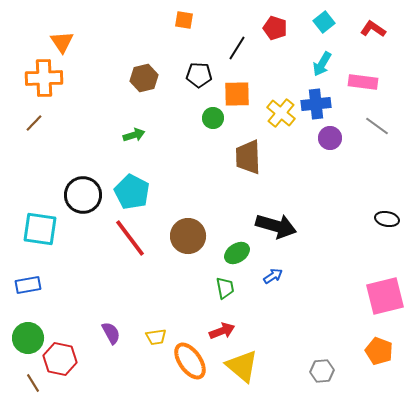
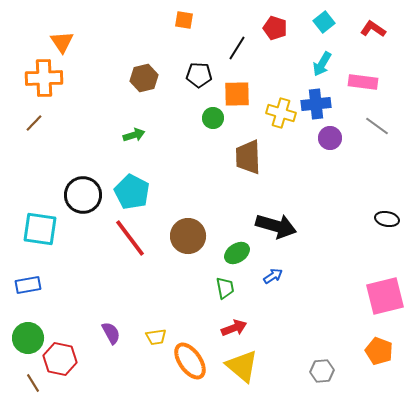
yellow cross at (281, 113): rotated 24 degrees counterclockwise
red arrow at (222, 331): moved 12 px right, 3 px up
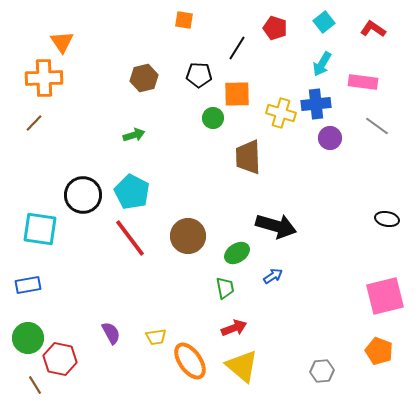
brown line at (33, 383): moved 2 px right, 2 px down
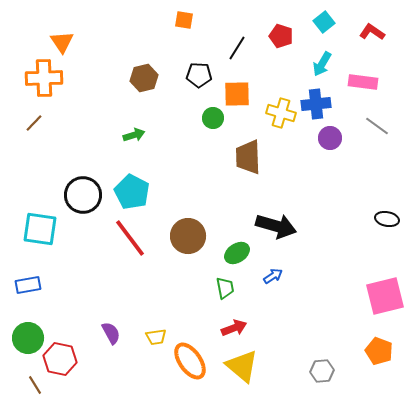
red pentagon at (275, 28): moved 6 px right, 8 px down
red L-shape at (373, 29): moved 1 px left, 3 px down
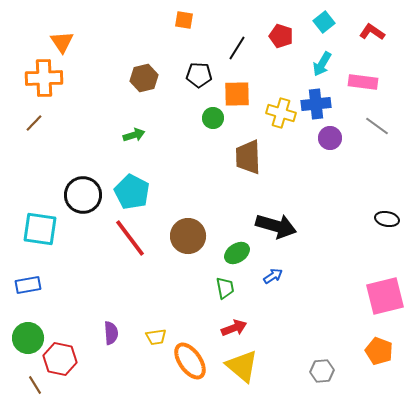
purple semicircle at (111, 333): rotated 25 degrees clockwise
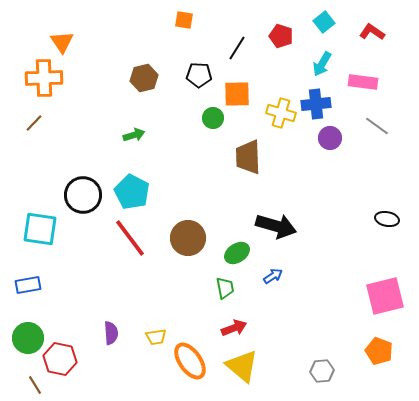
brown circle at (188, 236): moved 2 px down
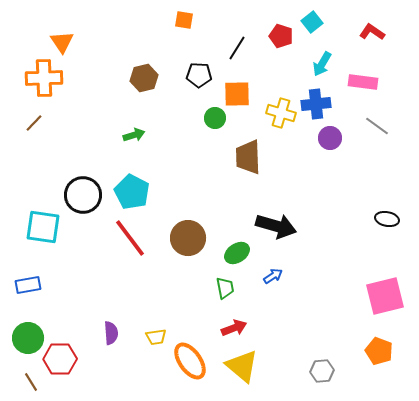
cyan square at (324, 22): moved 12 px left
green circle at (213, 118): moved 2 px right
cyan square at (40, 229): moved 3 px right, 2 px up
red hexagon at (60, 359): rotated 12 degrees counterclockwise
brown line at (35, 385): moved 4 px left, 3 px up
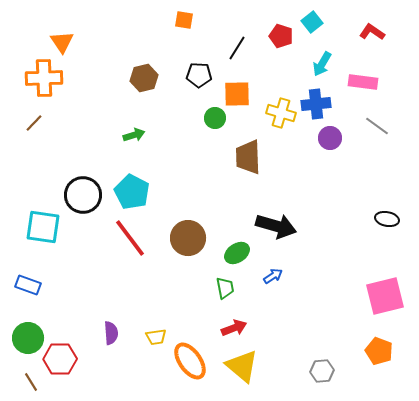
blue rectangle at (28, 285): rotated 30 degrees clockwise
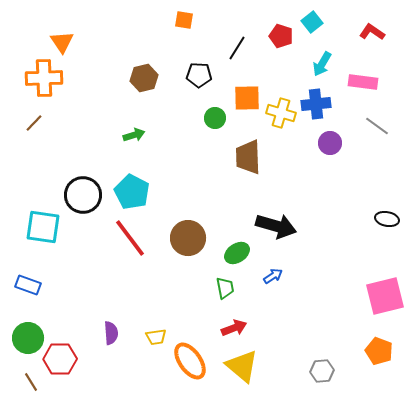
orange square at (237, 94): moved 10 px right, 4 px down
purple circle at (330, 138): moved 5 px down
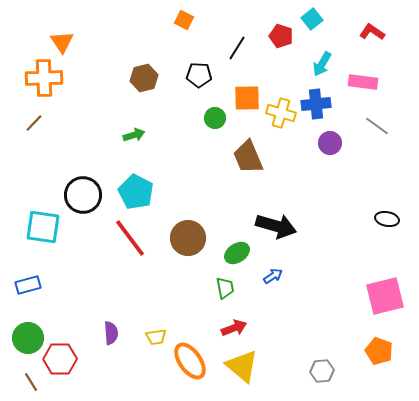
orange square at (184, 20): rotated 18 degrees clockwise
cyan square at (312, 22): moved 3 px up
brown trapezoid at (248, 157): rotated 21 degrees counterclockwise
cyan pentagon at (132, 192): moved 4 px right
blue rectangle at (28, 285): rotated 35 degrees counterclockwise
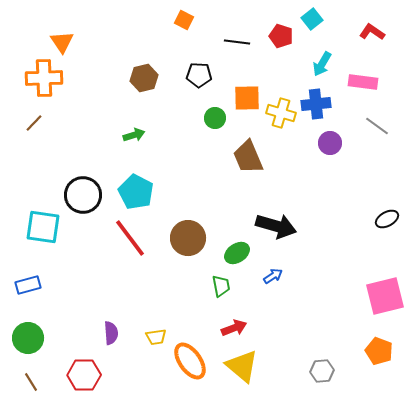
black line at (237, 48): moved 6 px up; rotated 65 degrees clockwise
black ellipse at (387, 219): rotated 40 degrees counterclockwise
green trapezoid at (225, 288): moved 4 px left, 2 px up
red hexagon at (60, 359): moved 24 px right, 16 px down
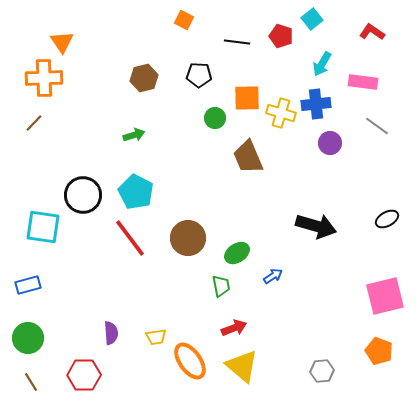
black arrow at (276, 226): moved 40 px right
